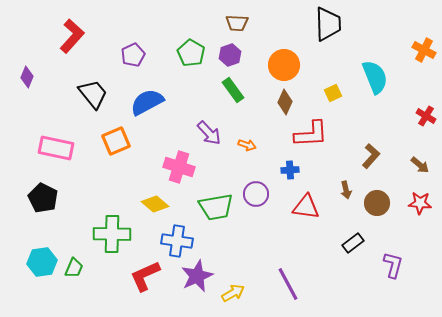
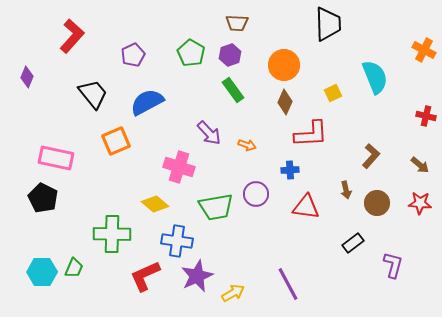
red cross at (426, 116): rotated 18 degrees counterclockwise
pink rectangle at (56, 148): moved 10 px down
cyan hexagon at (42, 262): moved 10 px down; rotated 8 degrees clockwise
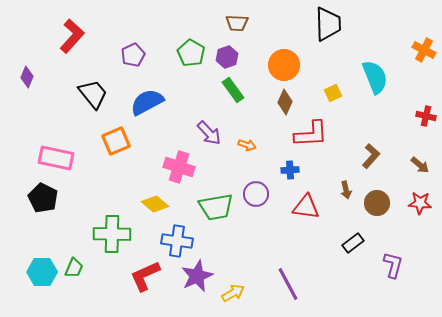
purple hexagon at (230, 55): moved 3 px left, 2 px down
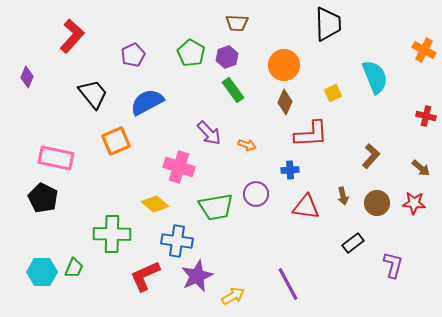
brown arrow at (420, 165): moved 1 px right, 3 px down
brown arrow at (346, 190): moved 3 px left, 6 px down
red star at (420, 203): moved 6 px left
yellow arrow at (233, 293): moved 3 px down
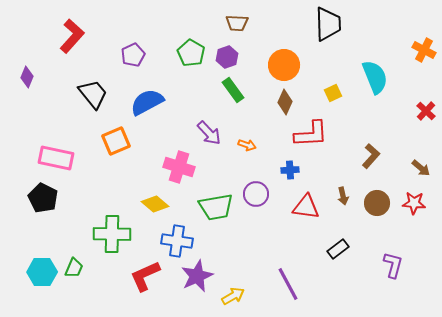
red cross at (426, 116): moved 5 px up; rotated 30 degrees clockwise
black rectangle at (353, 243): moved 15 px left, 6 px down
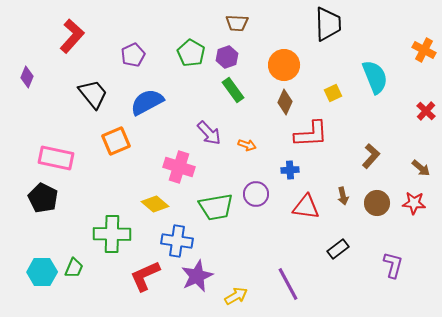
yellow arrow at (233, 296): moved 3 px right
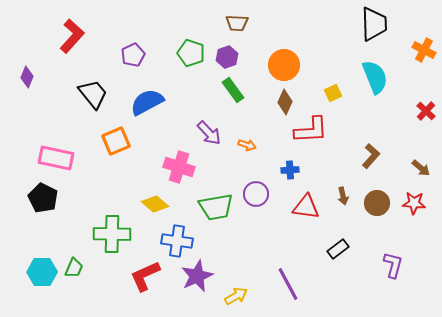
black trapezoid at (328, 24): moved 46 px right
green pentagon at (191, 53): rotated 12 degrees counterclockwise
red L-shape at (311, 134): moved 4 px up
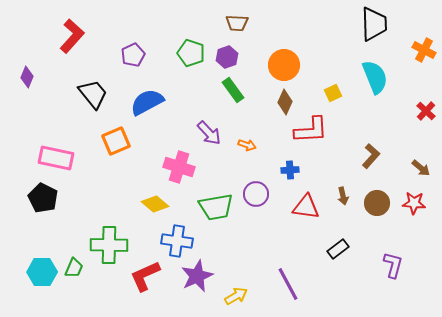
green cross at (112, 234): moved 3 px left, 11 px down
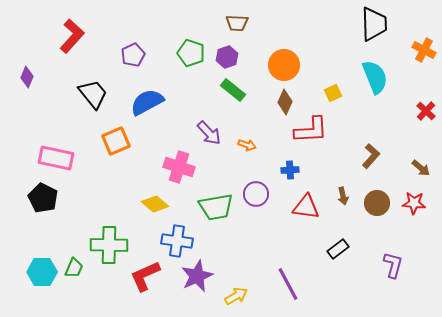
green rectangle at (233, 90): rotated 15 degrees counterclockwise
